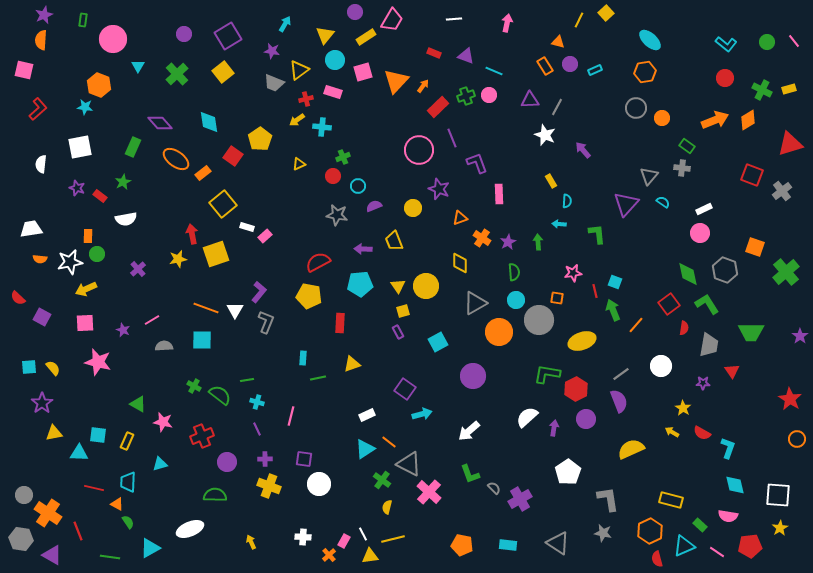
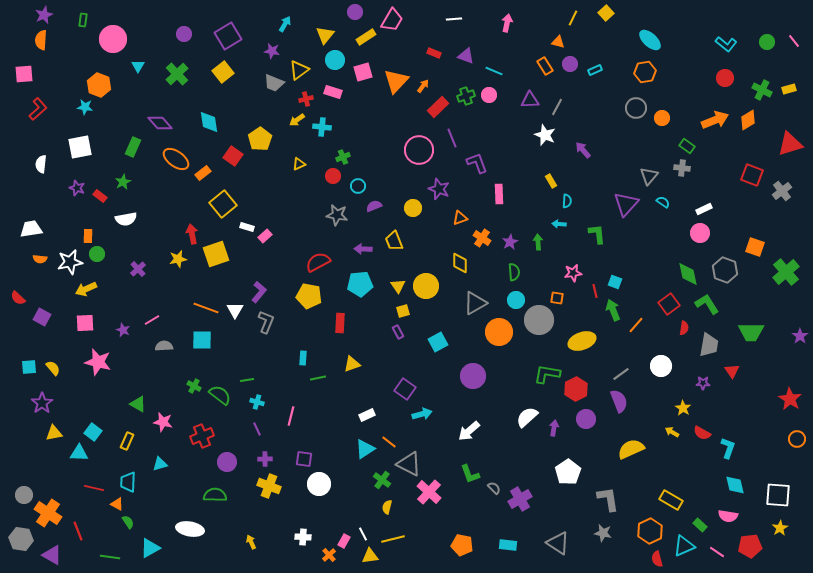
yellow line at (579, 20): moved 6 px left, 2 px up
pink square at (24, 70): moved 4 px down; rotated 18 degrees counterclockwise
purple star at (508, 242): moved 2 px right
cyan square at (98, 435): moved 5 px left, 3 px up; rotated 30 degrees clockwise
yellow rectangle at (671, 500): rotated 15 degrees clockwise
white ellipse at (190, 529): rotated 32 degrees clockwise
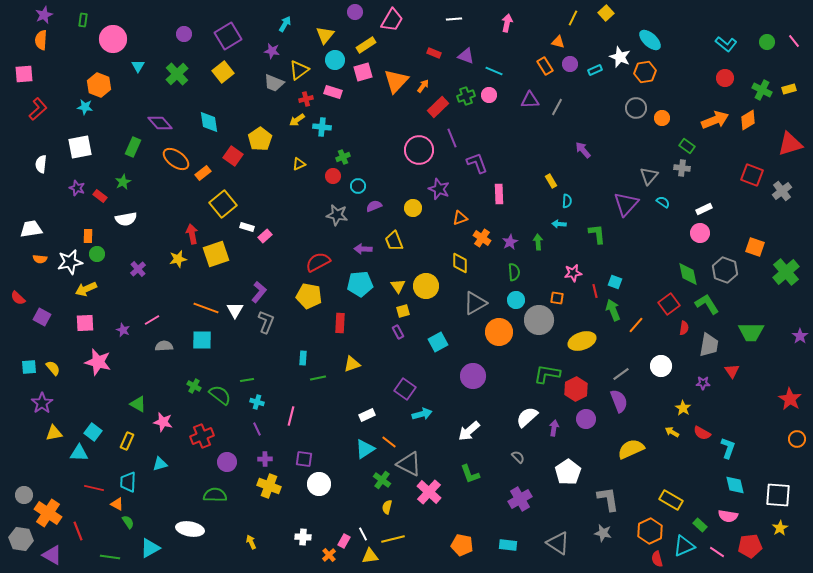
yellow rectangle at (366, 37): moved 8 px down
white star at (545, 135): moved 75 px right, 78 px up
gray semicircle at (494, 488): moved 24 px right, 31 px up
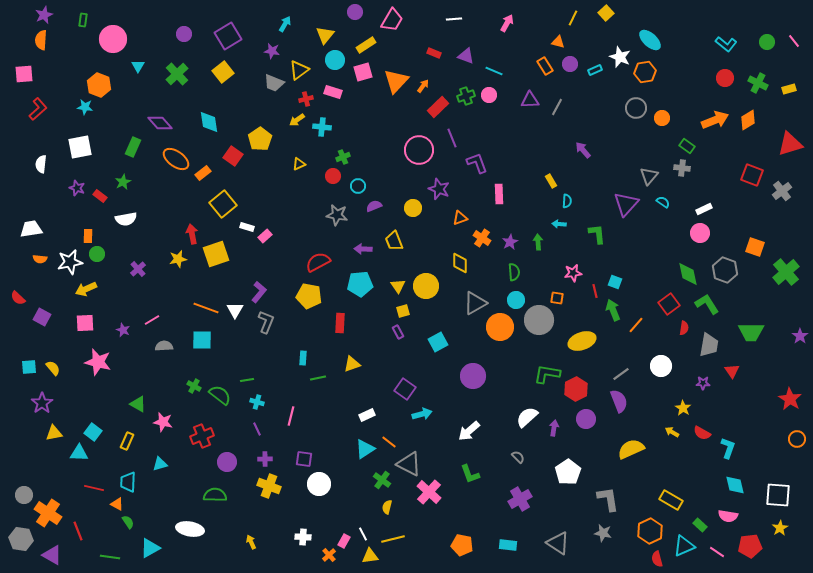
pink arrow at (507, 23): rotated 18 degrees clockwise
green cross at (762, 90): moved 4 px left, 7 px up
orange circle at (499, 332): moved 1 px right, 5 px up
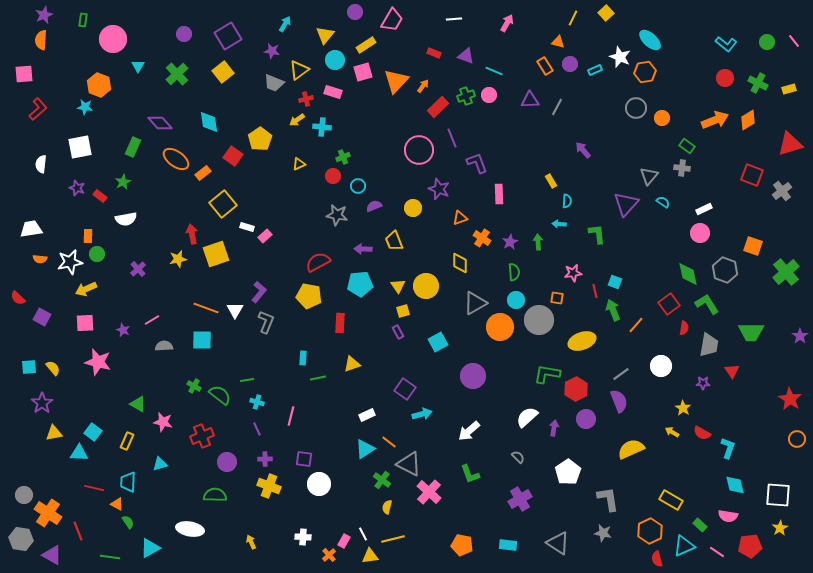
orange square at (755, 247): moved 2 px left, 1 px up
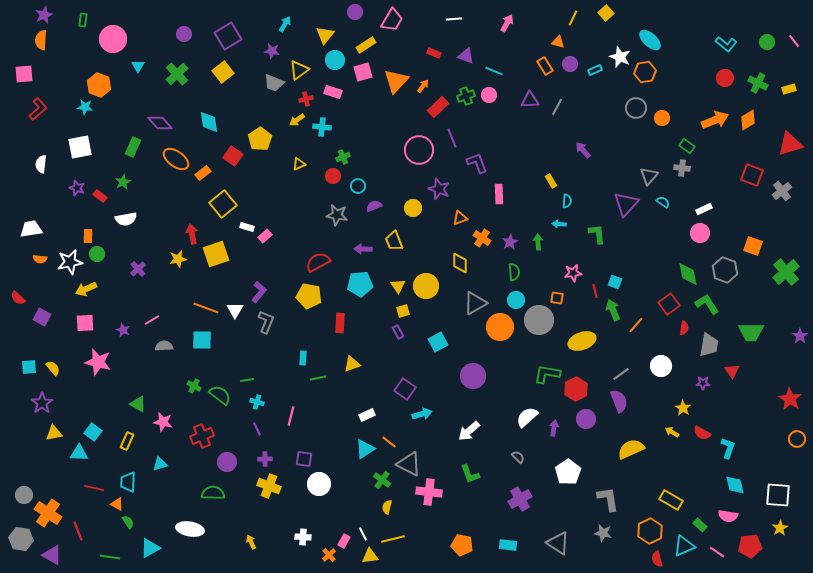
pink cross at (429, 492): rotated 35 degrees counterclockwise
green semicircle at (215, 495): moved 2 px left, 2 px up
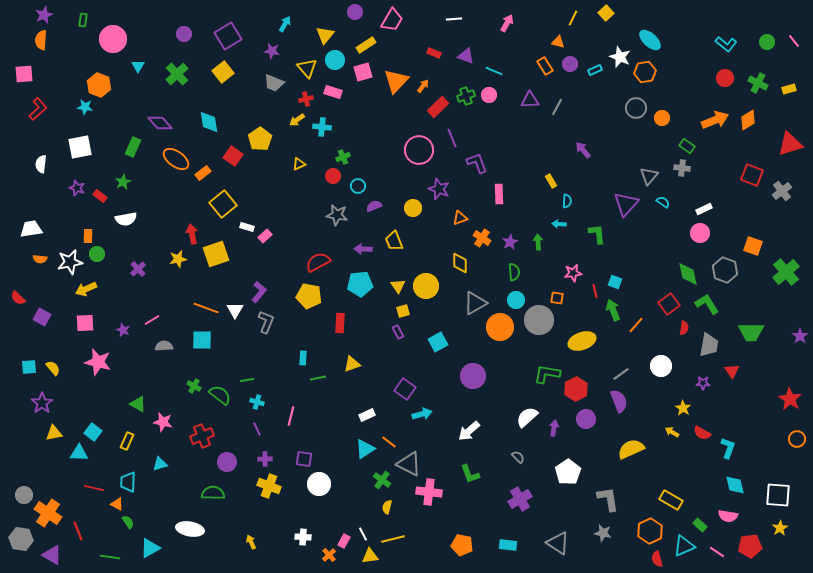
yellow triangle at (299, 70): moved 8 px right, 2 px up; rotated 35 degrees counterclockwise
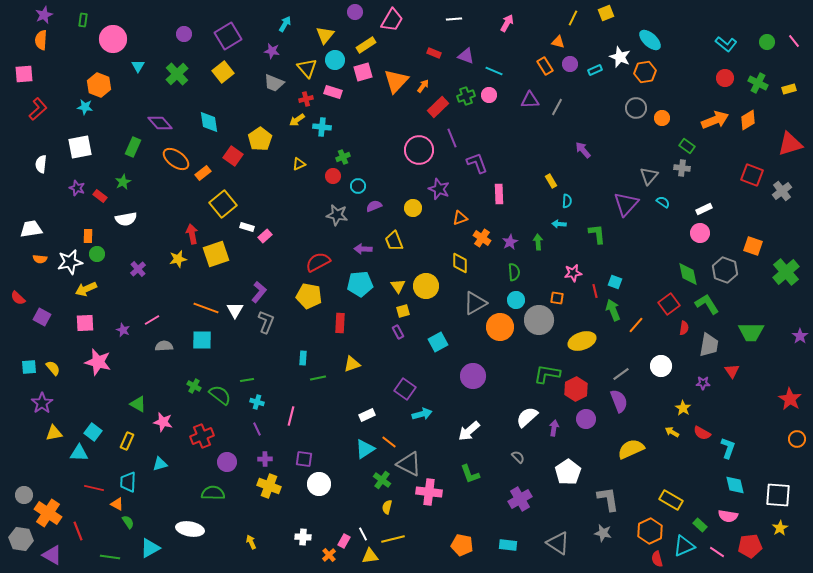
yellow square at (606, 13): rotated 21 degrees clockwise
